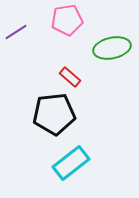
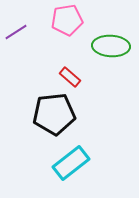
green ellipse: moved 1 px left, 2 px up; rotated 15 degrees clockwise
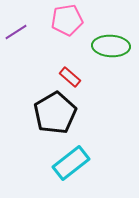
black pentagon: moved 1 px right, 1 px up; rotated 24 degrees counterclockwise
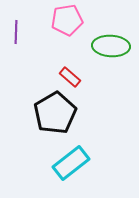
purple line: rotated 55 degrees counterclockwise
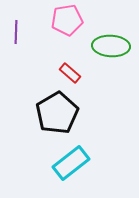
red rectangle: moved 4 px up
black pentagon: moved 2 px right
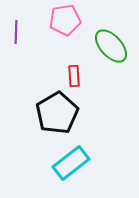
pink pentagon: moved 2 px left
green ellipse: rotated 45 degrees clockwise
red rectangle: moved 4 px right, 3 px down; rotated 45 degrees clockwise
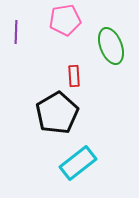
green ellipse: rotated 21 degrees clockwise
cyan rectangle: moved 7 px right
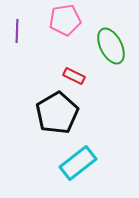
purple line: moved 1 px right, 1 px up
green ellipse: rotated 6 degrees counterclockwise
red rectangle: rotated 60 degrees counterclockwise
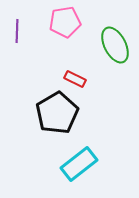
pink pentagon: moved 2 px down
green ellipse: moved 4 px right, 1 px up
red rectangle: moved 1 px right, 3 px down
cyan rectangle: moved 1 px right, 1 px down
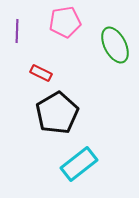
red rectangle: moved 34 px left, 6 px up
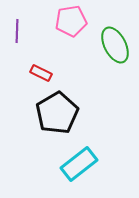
pink pentagon: moved 6 px right, 1 px up
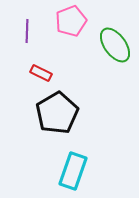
pink pentagon: rotated 12 degrees counterclockwise
purple line: moved 10 px right
green ellipse: rotated 9 degrees counterclockwise
cyan rectangle: moved 6 px left, 7 px down; rotated 33 degrees counterclockwise
